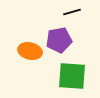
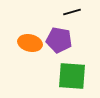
purple pentagon: rotated 20 degrees clockwise
orange ellipse: moved 8 px up
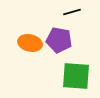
green square: moved 4 px right
